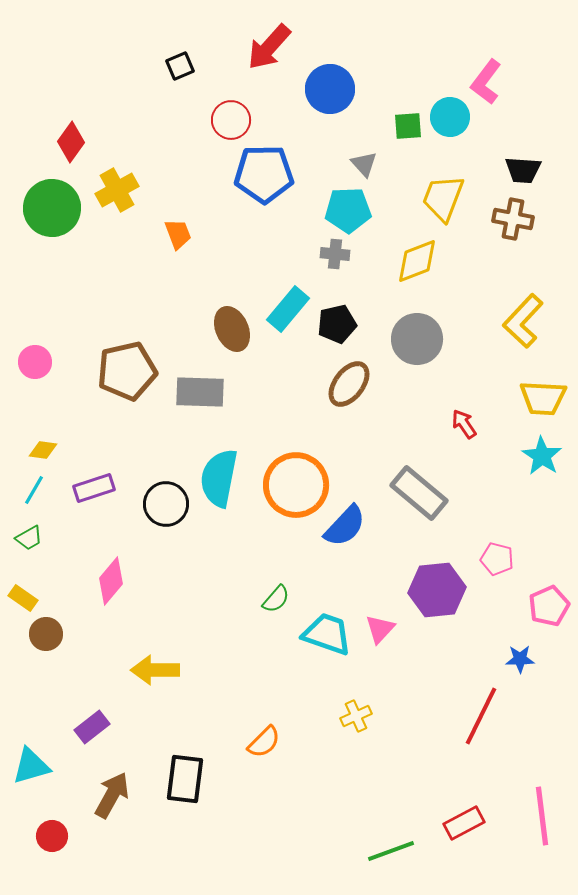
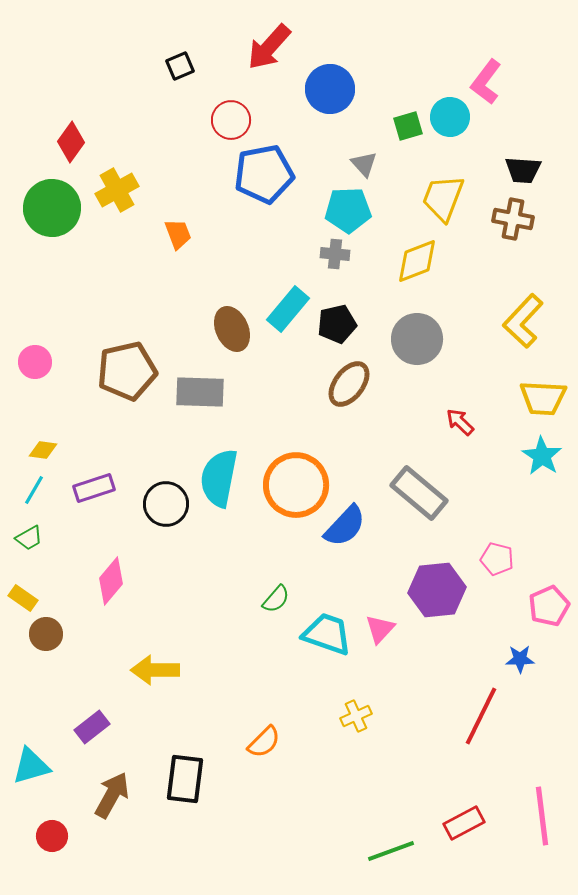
green square at (408, 126): rotated 12 degrees counterclockwise
blue pentagon at (264, 174): rotated 10 degrees counterclockwise
red arrow at (464, 424): moved 4 px left, 2 px up; rotated 12 degrees counterclockwise
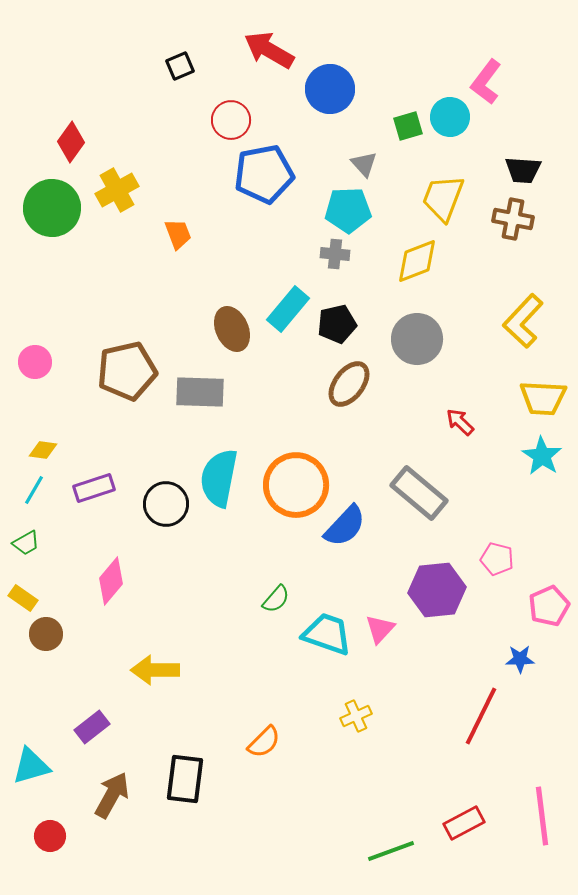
red arrow at (269, 47): moved 3 px down; rotated 78 degrees clockwise
green trapezoid at (29, 538): moved 3 px left, 5 px down
red circle at (52, 836): moved 2 px left
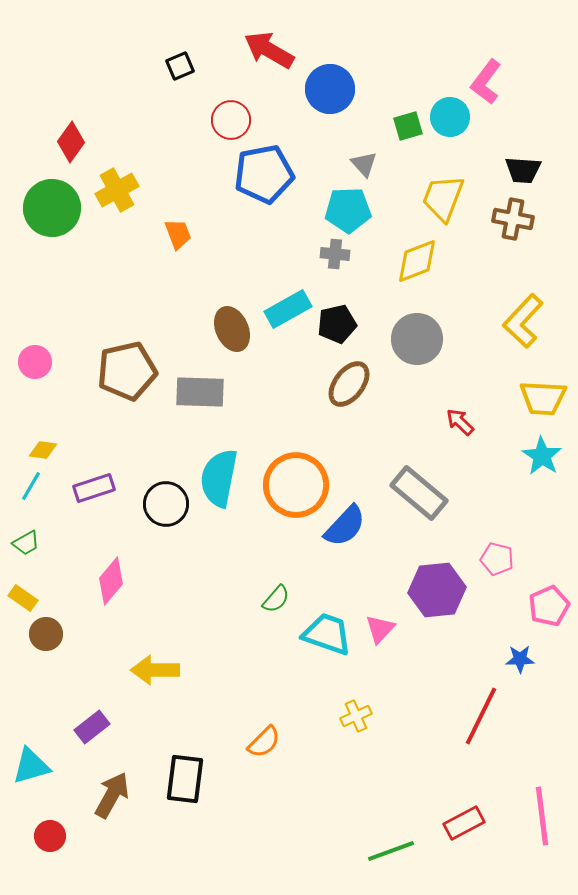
cyan rectangle at (288, 309): rotated 21 degrees clockwise
cyan line at (34, 490): moved 3 px left, 4 px up
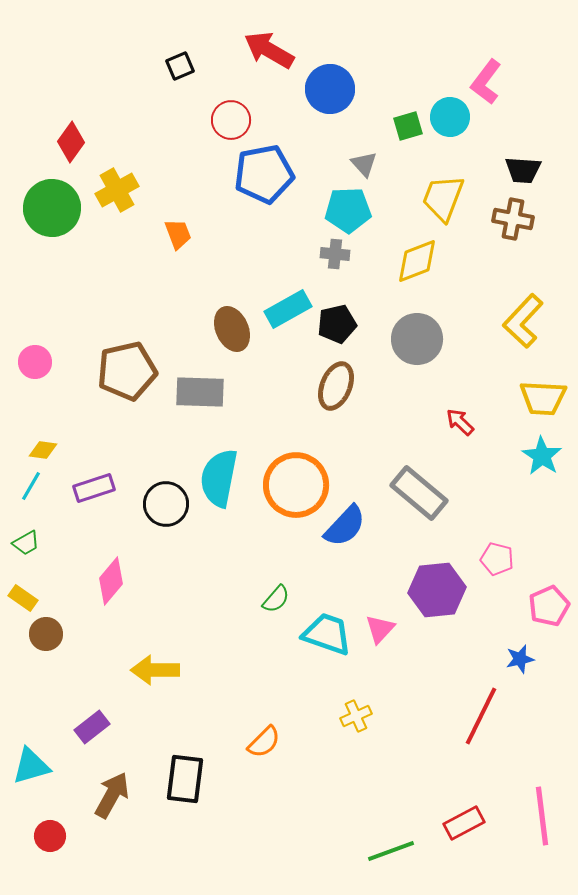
brown ellipse at (349, 384): moved 13 px left, 2 px down; rotated 15 degrees counterclockwise
blue star at (520, 659): rotated 12 degrees counterclockwise
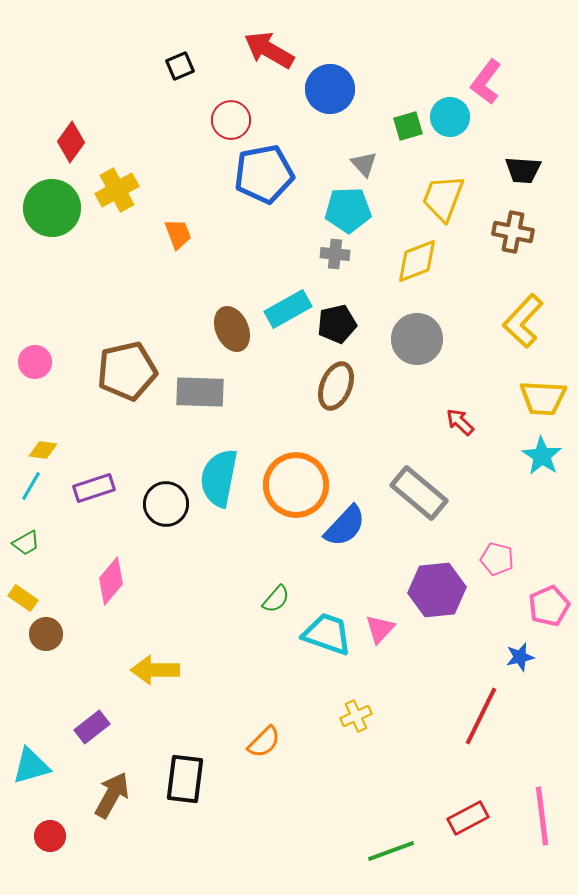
brown cross at (513, 219): moved 13 px down
blue star at (520, 659): moved 2 px up
red rectangle at (464, 823): moved 4 px right, 5 px up
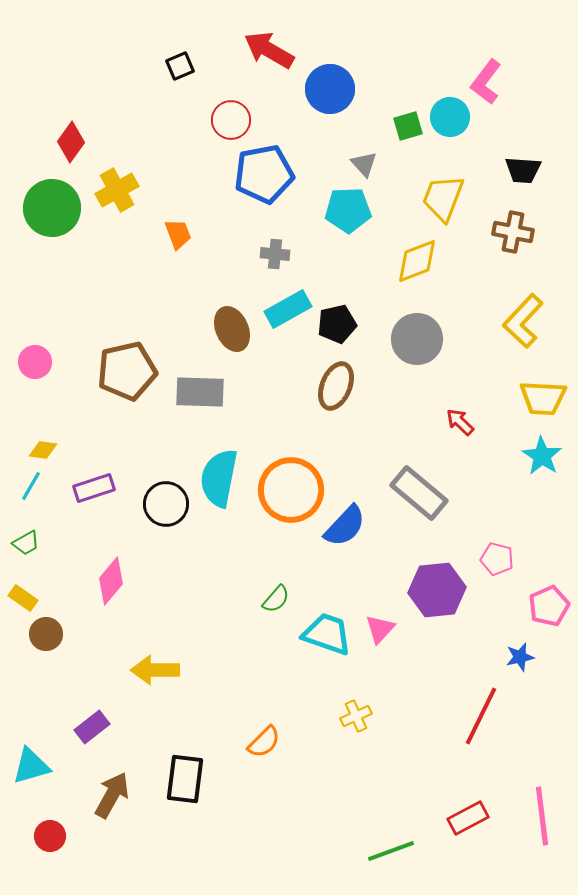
gray cross at (335, 254): moved 60 px left
orange circle at (296, 485): moved 5 px left, 5 px down
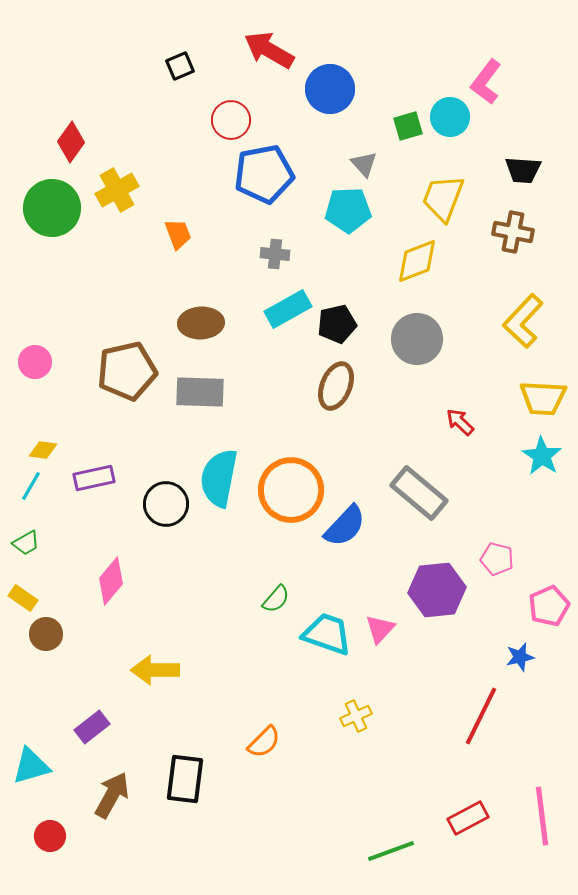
brown ellipse at (232, 329): moved 31 px left, 6 px up; rotated 69 degrees counterclockwise
purple rectangle at (94, 488): moved 10 px up; rotated 6 degrees clockwise
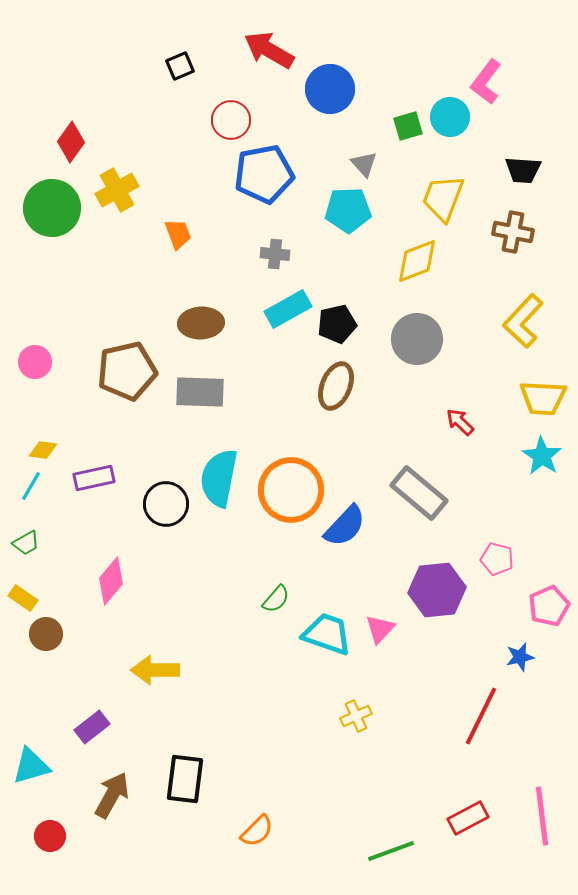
orange semicircle at (264, 742): moved 7 px left, 89 px down
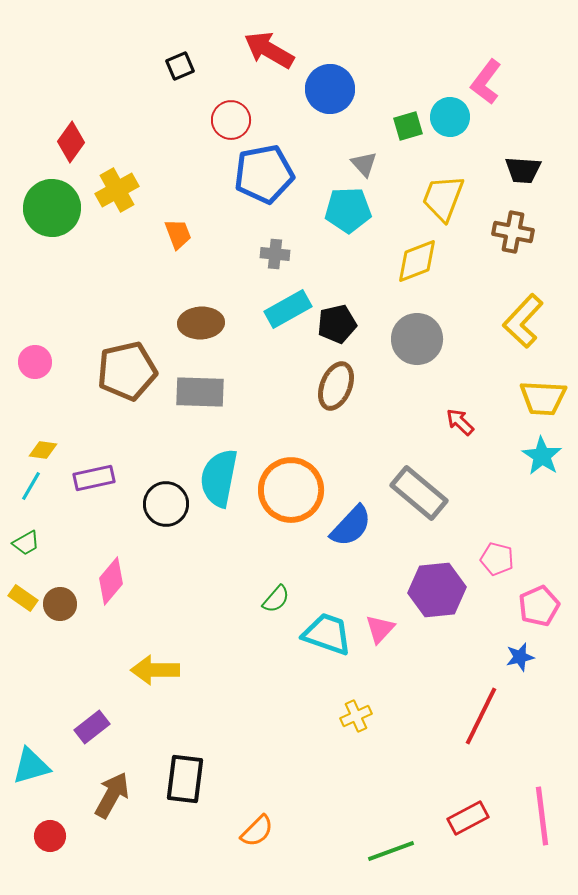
blue semicircle at (345, 526): moved 6 px right
pink pentagon at (549, 606): moved 10 px left
brown circle at (46, 634): moved 14 px right, 30 px up
